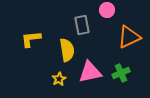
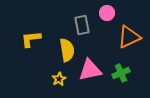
pink circle: moved 3 px down
pink triangle: moved 2 px up
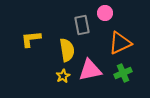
pink circle: moved 2 px left
orange triangle: moved 9 px left, 6 px down
green cross: moved 2 px right
yellow star: moved 4 px right, 3 px up
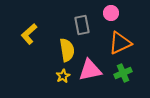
pink circle: moved 6 px right
yellow L-shape: moved 2 px left, 5 px up; rotated 35 degrees counterclockwise
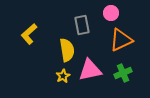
orange triangle: moved 1 px right, 3 px up
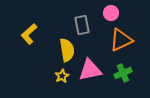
yellow star: moved 1 px left
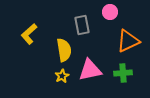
pink circle: moved 1 px left, 1 px up
orange triangle: moved 7 px right, 1 px down
yellow semicircle: moved 3 px left
green cross: rotated 18 degrees clockwise
